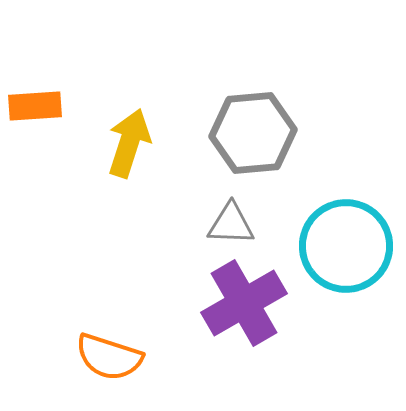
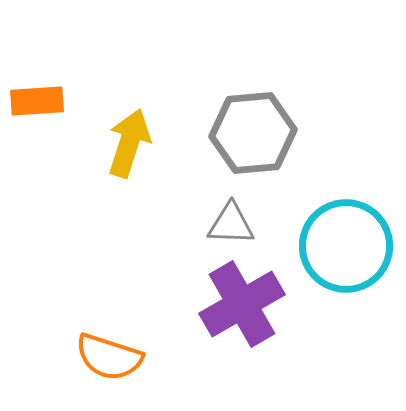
orange rectangle: moved 2 px right, 5 px up
purple cross: moved 2 px left, 1 px down
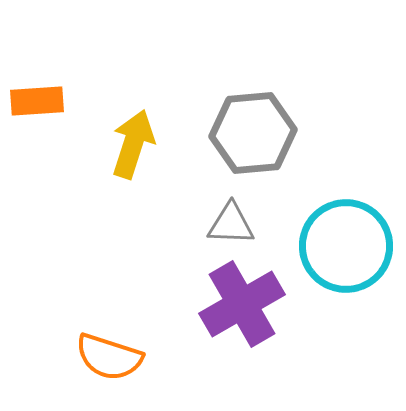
yellow arrow: moved 4 px right, 1 px down
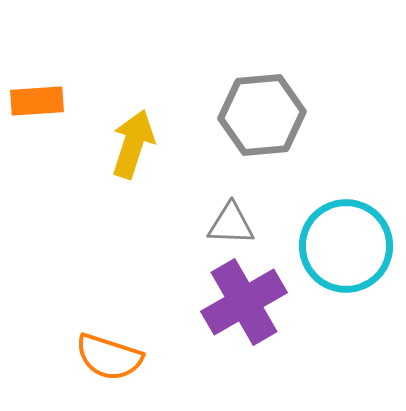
gray hexagon: moved 9 px right, 18 px up
purple cross: moved 2 px right, 2 px up
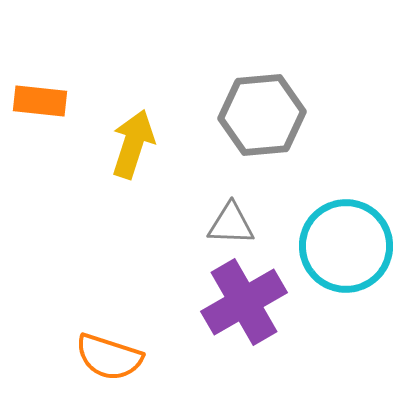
orange rectangle: moved 3 px right; rotated 10 degrees clockwise
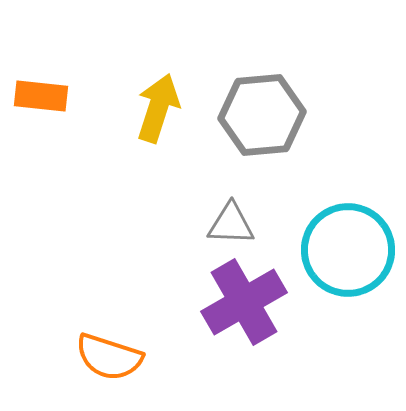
orange rectangle: moved 1 px right, 5 px up
yellow arrow: moved 25 px right, 36 px up
cyan circle: moved 2 px right, 4 px down
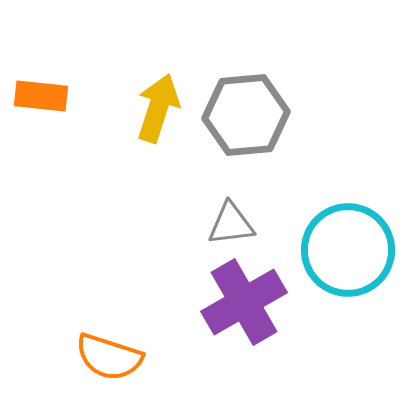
gray hexagon: moved 16 px left
gray triangle: rotated 9 degrees counterclockwise
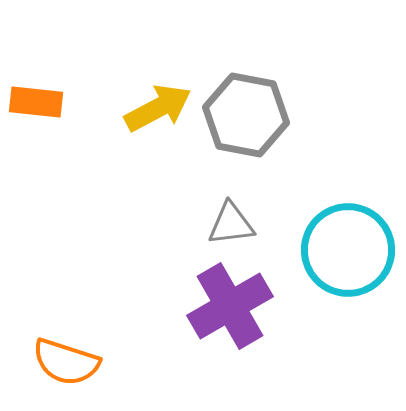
orange rectangle: moved 5 px left, 6 px down
yellow arrow: rotated 44 degrees clockwise
gray hexagon: rotated 16 degrees clockwise
purple cross: moved 14 px left, 4 px down
orange semicircle: moved 43 px left, 5 px down
